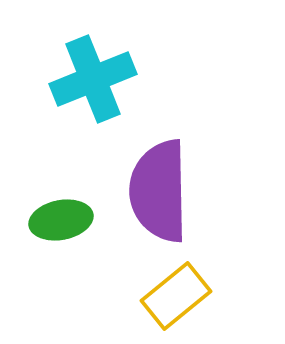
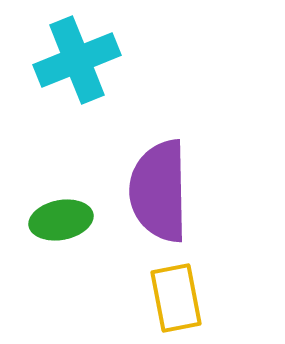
cyan cross: moved 16 px left, 19 px up
yellow rectangle: moved 2 px down; rotated 62 degrees counterclockwise
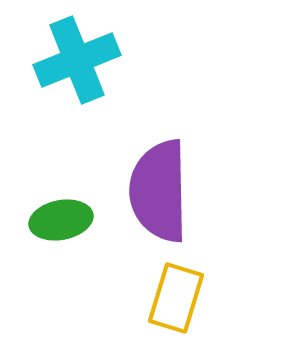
yellow rectangle: rotated 28 degrees clockwise
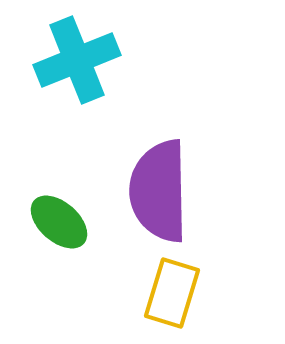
green ellipse: moved 2 px left, 2 px down; rotated 52 degrees clockwise
yellow rectangle: moved 4 px left, 5 px up
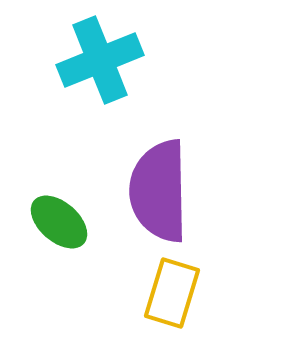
cyan cross: moved 23 px right
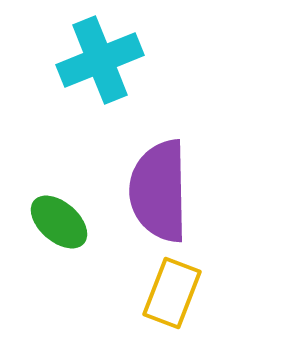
yellow rectangle: rotated 4 degrees clockwise
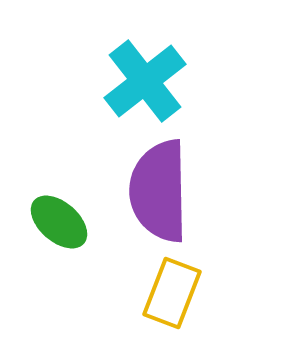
cyan cross: moved 45 px right, 21 px down; rotated 16 degrees counterclockwise
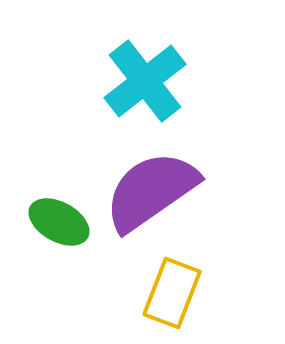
purple semicircle: moved 8 px left; rotated 56 degrees clockwise
green ellipse: rotated 12 degrees counterclockwise
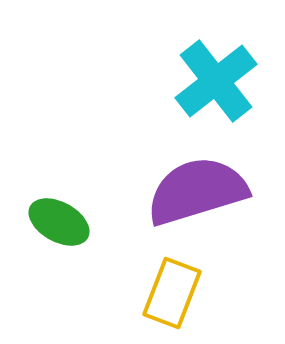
cyan cross: moved 71 px right
purple semicircle: moved 46 px right; rotated 18 degrees clockwise
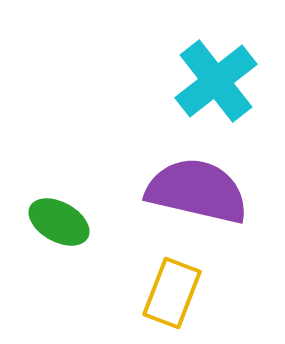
purple semicircle: rotated 30 degrees clockwise
